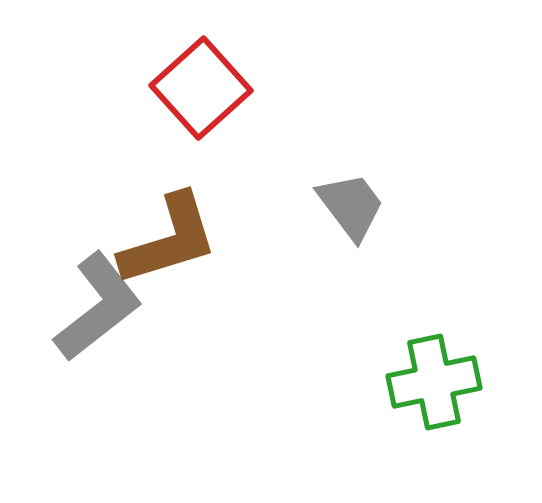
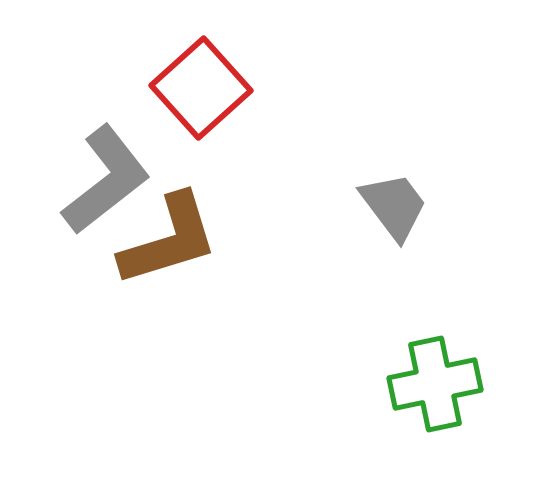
gray trapezoid: moved 43 px right
gray L-shape: moved 8 px right, 127 px up
green cross: moved 1 px right, 2 px down
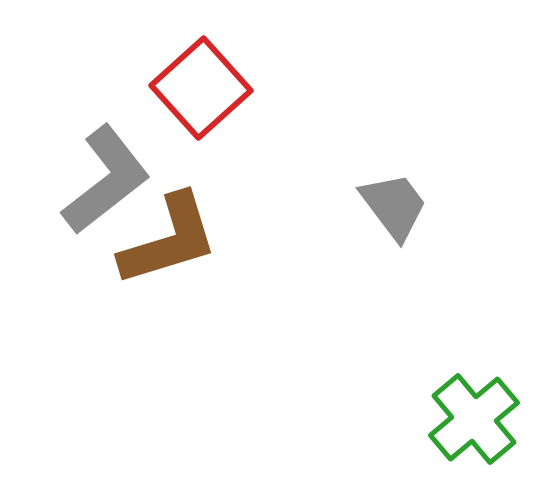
green cross: moved 39 px right, 35 px down; rotated 28 degrees counterclockwise
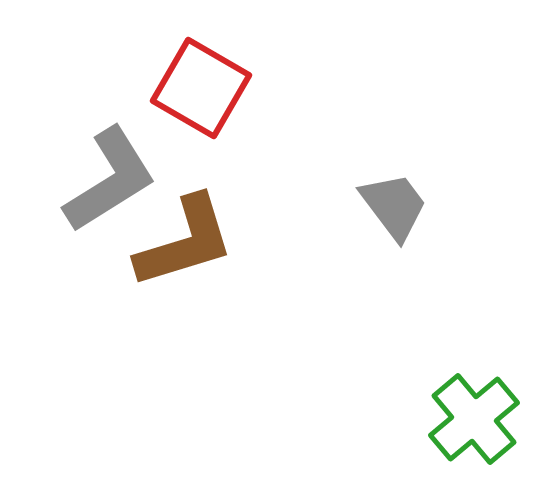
red square: rotated 18 degrees counterclockwise
gray L-shape: moved 4 px right; rotated 6 degrees clockwise
brown L-shape: moved 16 px right, 2 px down
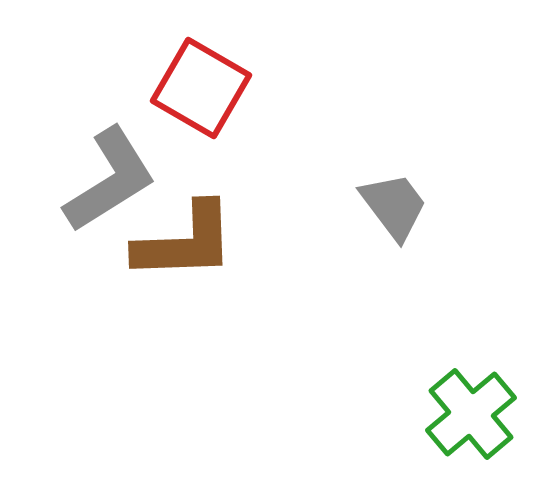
brown L-shape: rotated 15 degrees clockwise
green cross: moved 3 px left, 5 px up
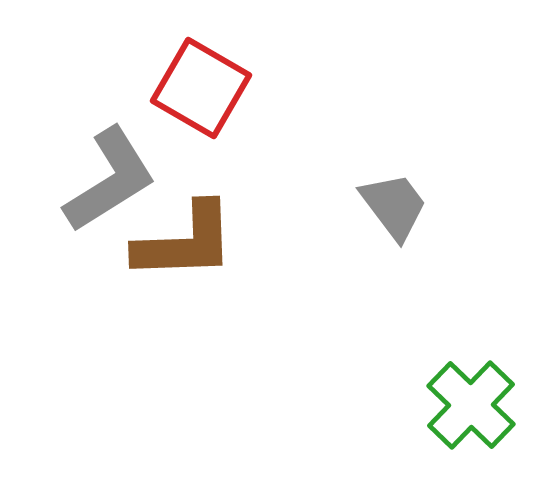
green cross: moved 9 px up; rotated 6 degrees counterclockwise
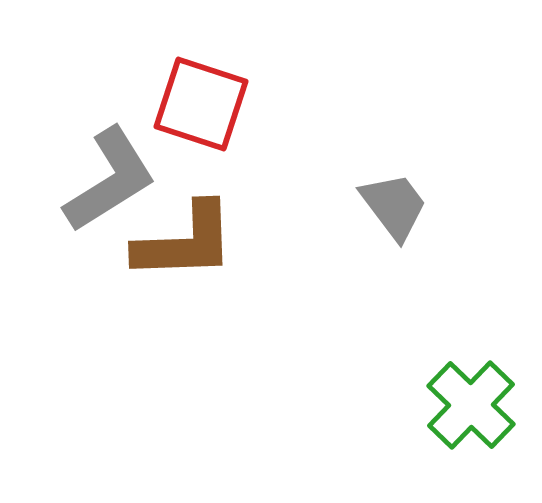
red square: moved 16 px down; rotated 12 degrees counterclockwise
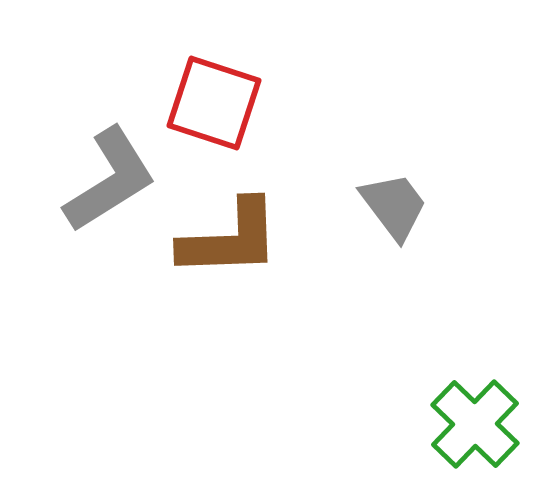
red square: moved 13 px right, 1 px up
brown L-shape: moved 45 px right, 3 px up
green cross: moved 4 px right, 19 px down
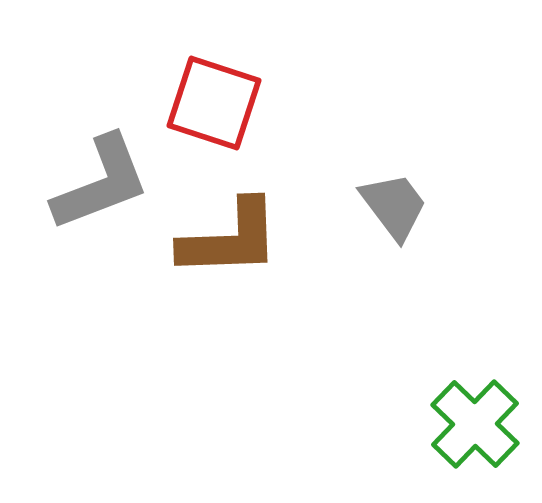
gray L-shape: moved 9 px left, 3 px down; rotated 11 degrees clockwise
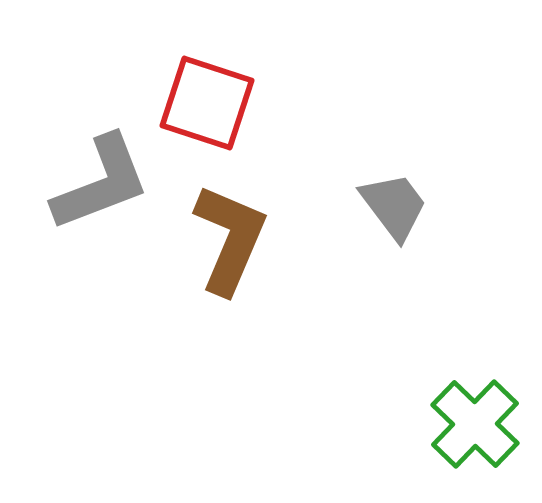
red square: moved 7 px left
brown L-shape: rotated 65 degrees counterclockwise
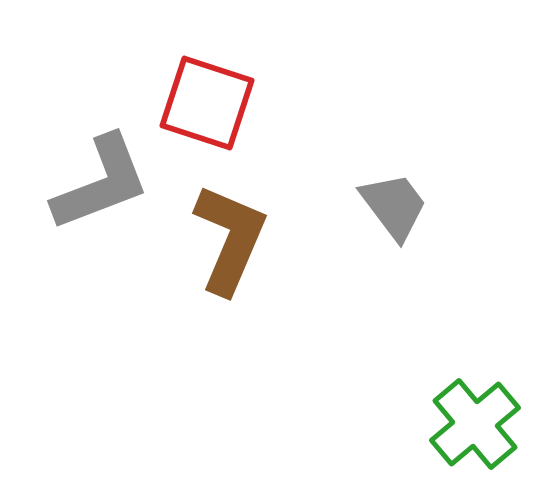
green cross: rotated 6 degrees clockwise
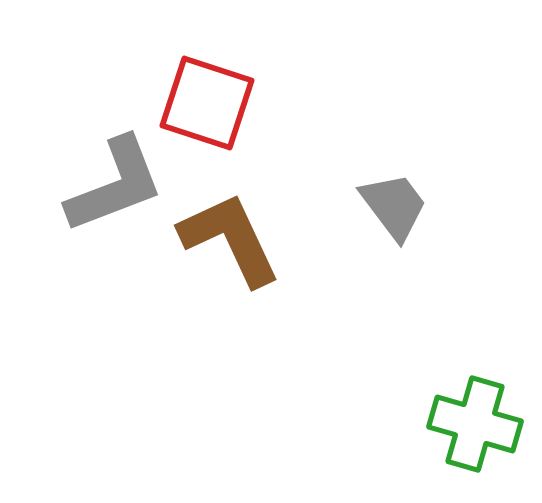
gray L-shape: moved 14 px right, 2 px down
brown L-shape: rotated 48 degrees counterclockwise
green cross: rotated 34 degrees counterclockwise
